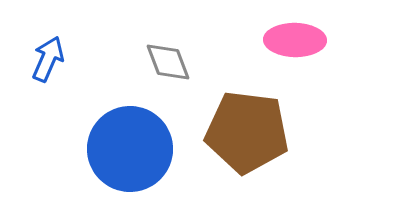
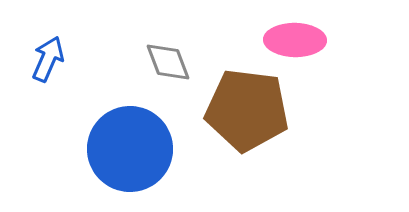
brown pentagon: moved 22 px up
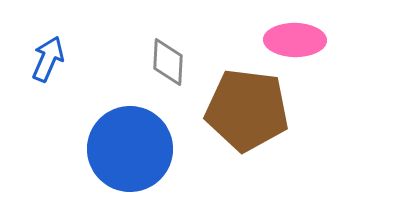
gray diamond: rotated 24 degrees clockwise
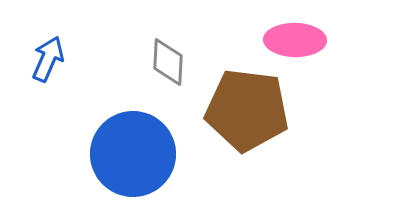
blue circle: moved 3 px right, 5 px down
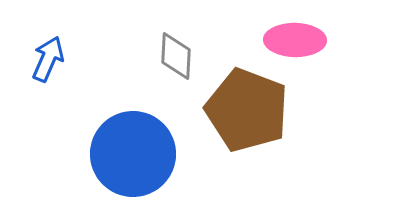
gray diamond: moved 8 px right, 6 px up
brown pentagon: rotated 14 degrees clockwise
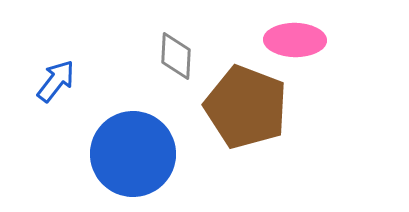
blue arrow: moved 8 px right, 22 px down; rotated 15 degrees clockwise
brown pentagon: moved 1 px left, 3 px up
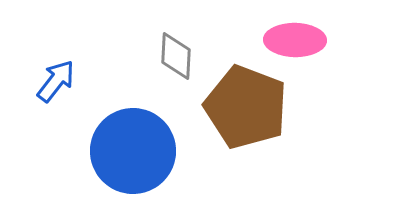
blue circle: moved 3 px up
